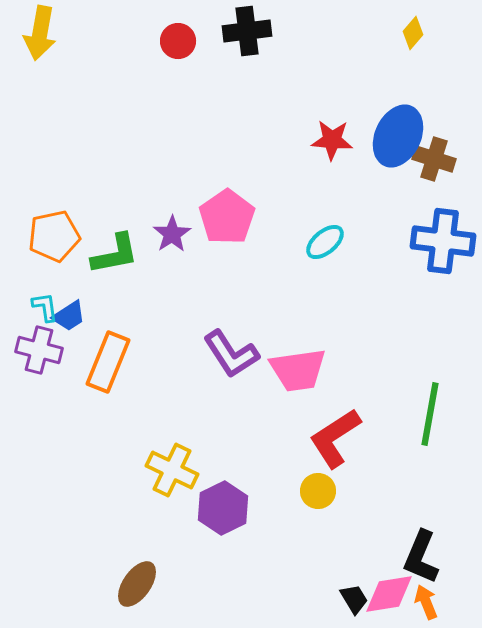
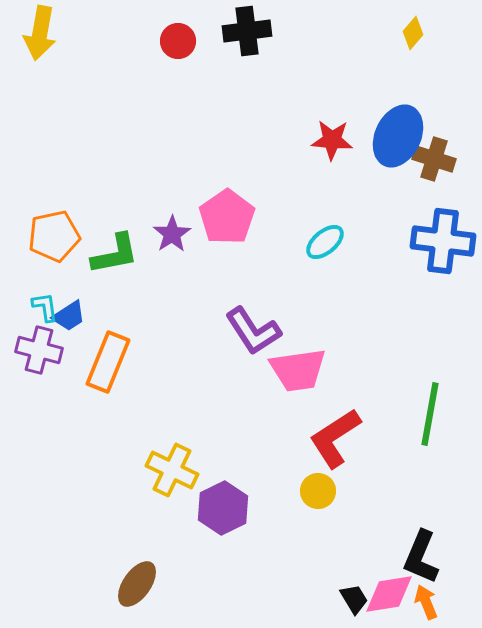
purple L-shape: moved 22 px right, 23 px up
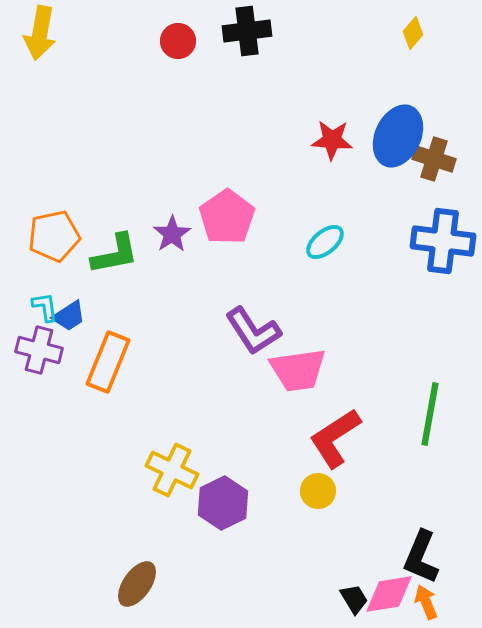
purple hexagon: moved 5 px up
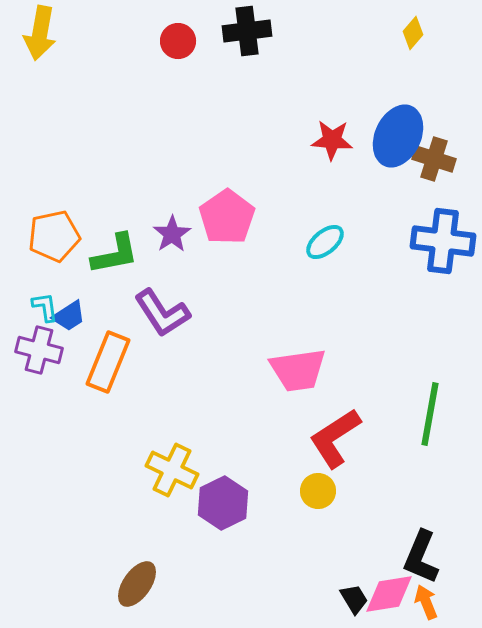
purple L-shape: moved 91 px left, 18 px up
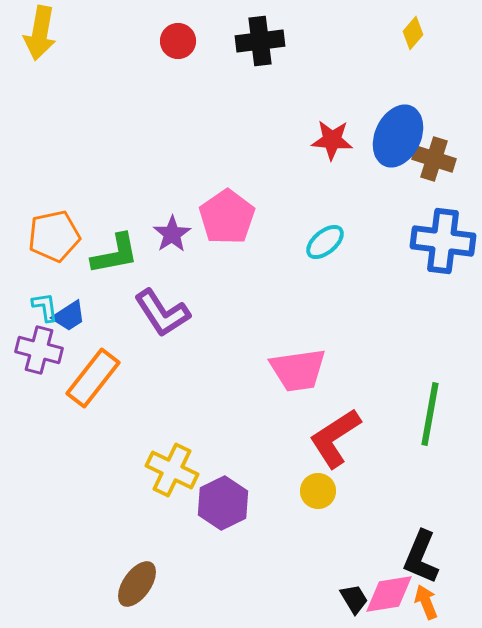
black cross: moved 13 px right, 10 px down
orange rectangle: moved 15 px left, 16 px down; rotated 16 degrees clockwise
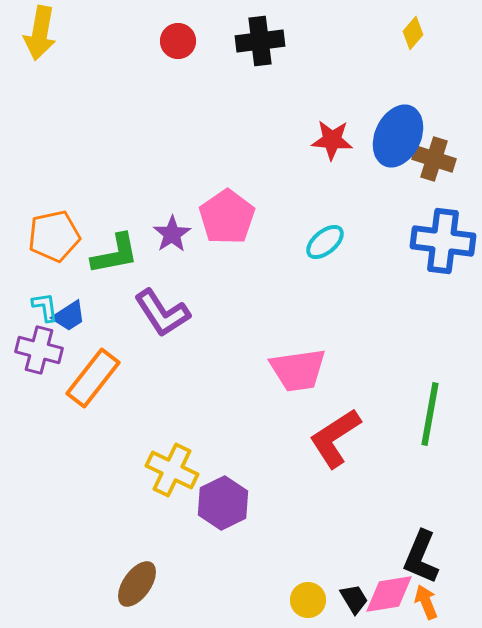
yellow circle: moved 10 px left, 109 px down
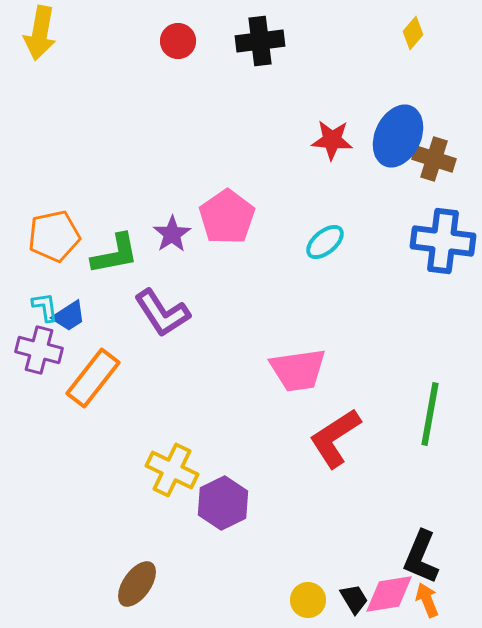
orange arrow: moved 1 px right, 2 px up
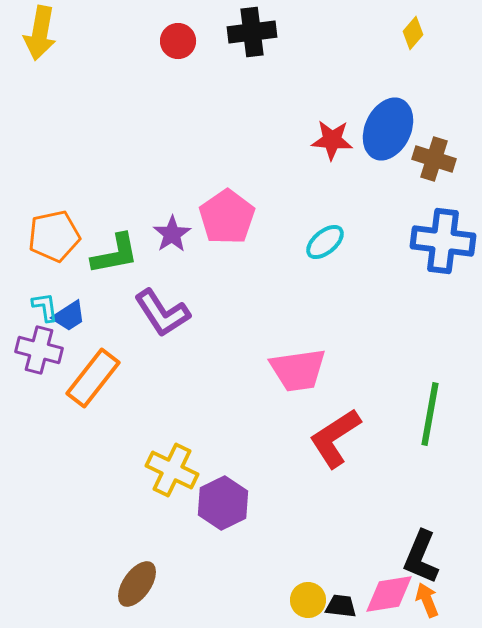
black cross: moved 8 px left, 9 px up
blue ellipse: moved 10 px left, 7 px up
black trapezoid: moved 13 px left, 7 px down; rotated 52 degrees counterclockwise
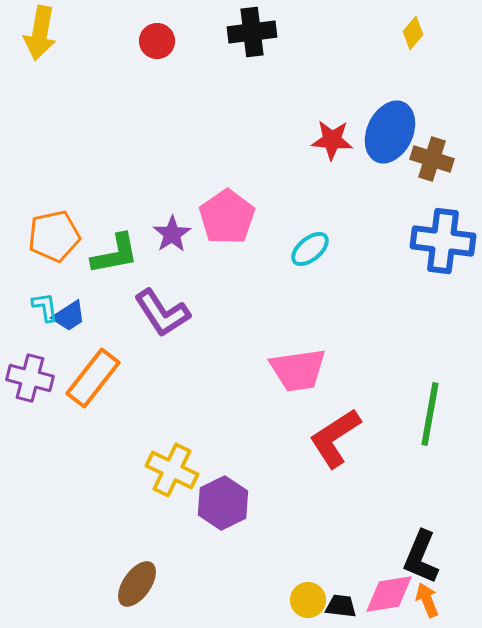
red circle: moved 21 px left
blue ellipse: moved 2 px right, 3 px down
brown cross: moved 2 px left
cyan ellipse: moved 15 px left, 7 px down
purple cross: moved 9 px left, 28 px down
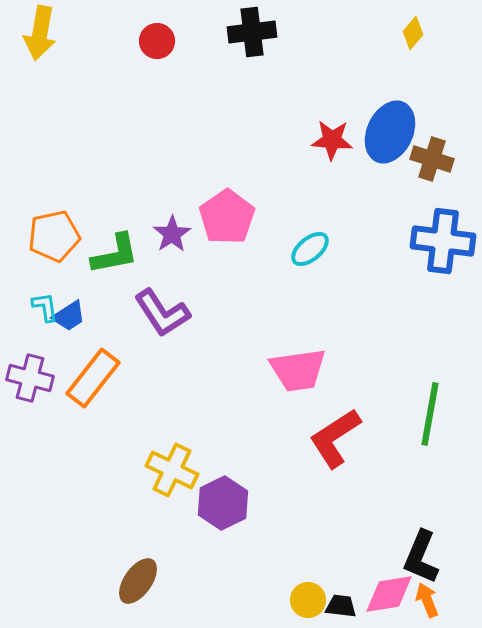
brown ellipse: moved 1 px right, 3 px up
